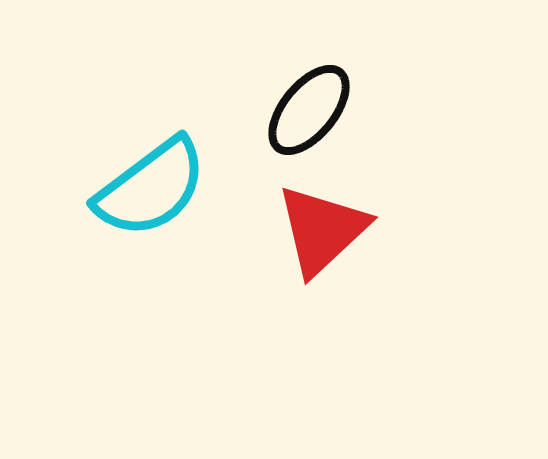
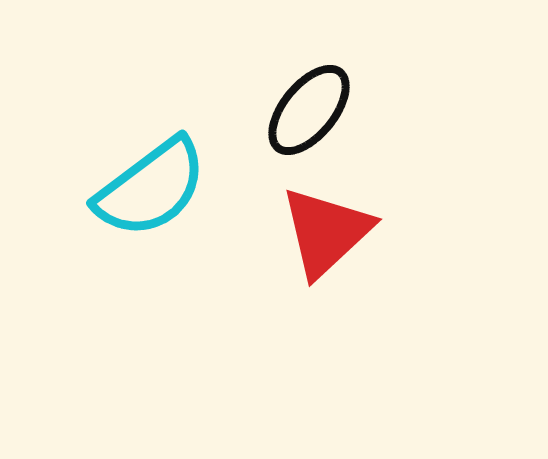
red triangle: moved 4 px right, 2 px down
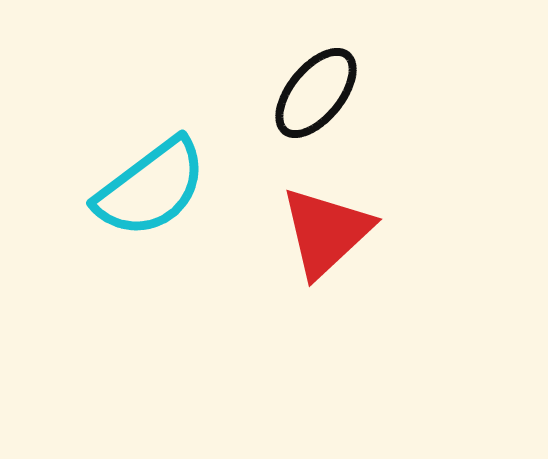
black ellipse: moved 7 px right, 17 px up
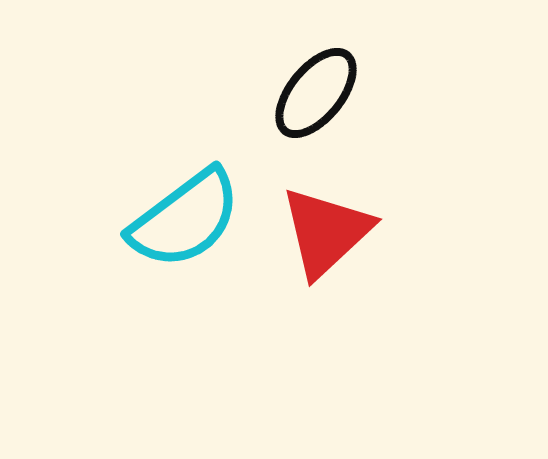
cyan semicircle: moved 34 px right, 31 px down
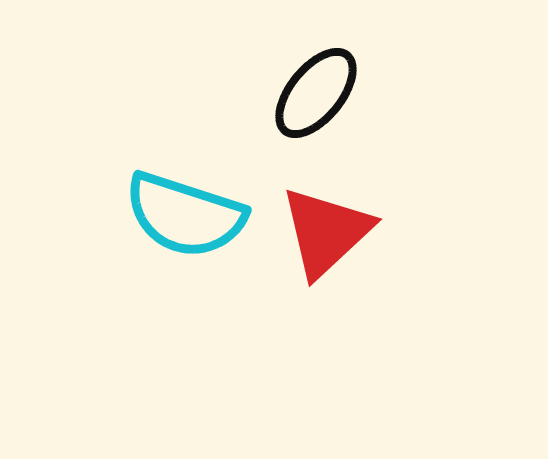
cyan semicircle: moved 4 px up; rotated 55 degrees clockwise
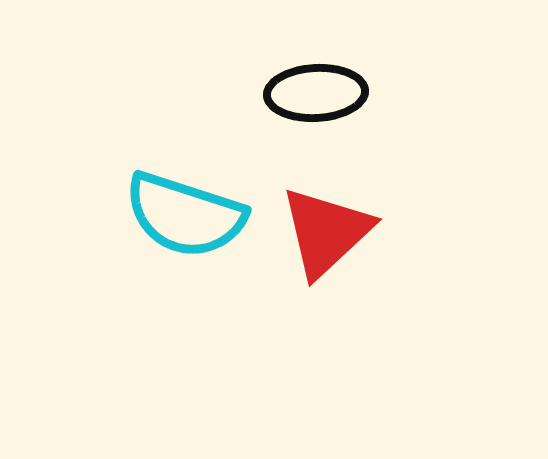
black ellipse: rotated 48 degrees clockwise
